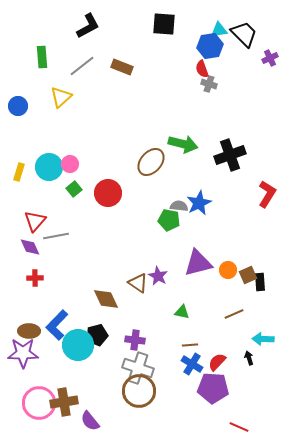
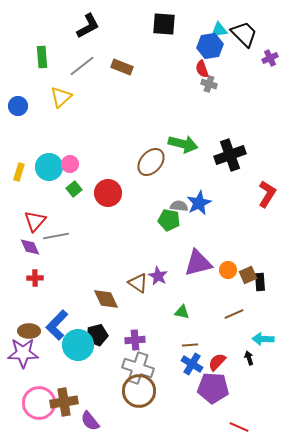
purple cross at (135, 340): rotated 12 degrees counterclockwise
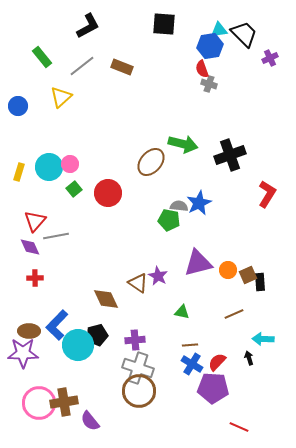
green rectangle at (42, 57): rotated 35 degrees counterclockwise
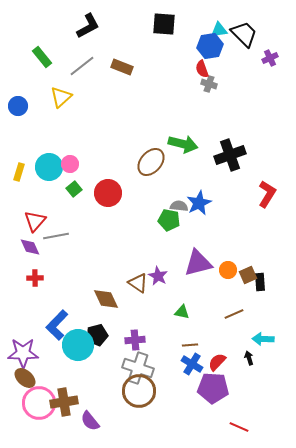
brown ellipse at (29, 331): moved 4 px left, 47 px down; rotated 40 degrees clockwise
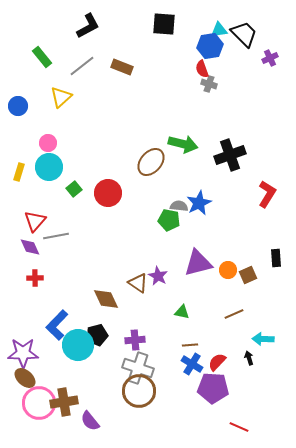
pink circle at (70, 164): moved 22 px left, 21 px up
black rectangle at (260, 282): moved 16 px right, 24 px up
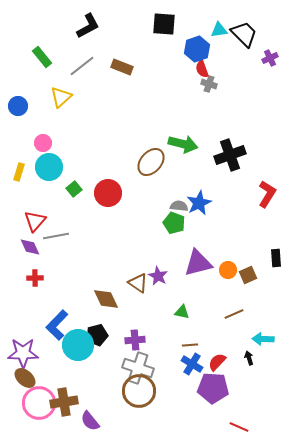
blue hexagon at (210, 46): moved 13 px left, 3 px down; rotated 10 degrees counterclockwise
pink circle at (48, 143): moved 5 px left
green pentagon at (169, 220): moved 5 px right, 3 px down; rotated 10 degrees clockwise
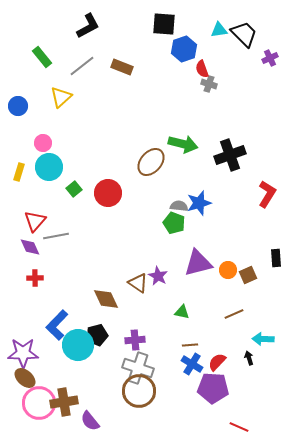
blue hexagon at (197, 49): moved 13 px left
blue star at (199, 203): rotated 10 degrees clockwise
